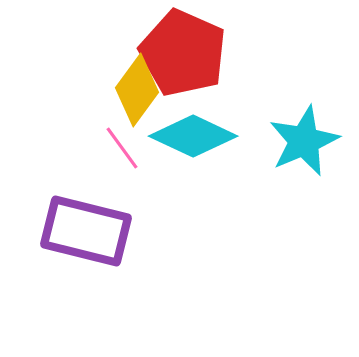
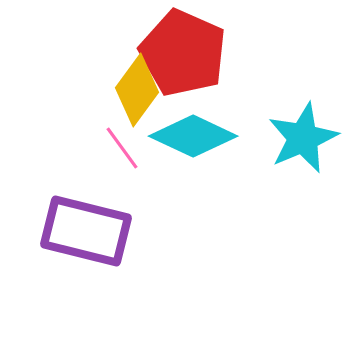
cyan star: moved 1 px left, 3 px up
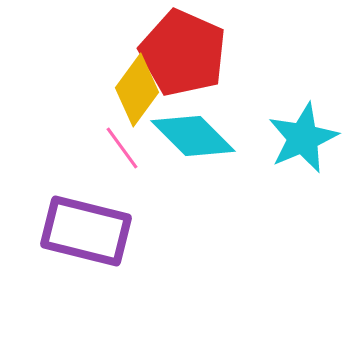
cyan diamond: rotated 20 degrees clockwise
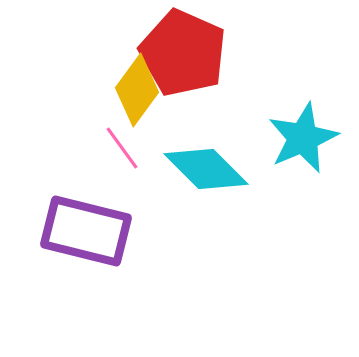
cyan diamond: moved 13 px right, 33 px down
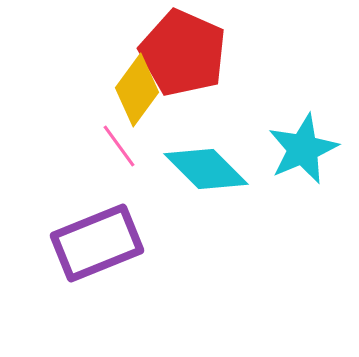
cyan star: moved 11 px down
pink line: moved 3 px left, 2 px up
purple rectangle: moved 11 px right, 12 px down; rotated 36 degrees counterclockwise
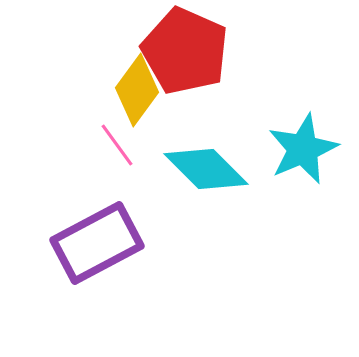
red pentagon: moved 2 px right, 2 px up
pink line: moved 2 px left, 1 px up
purple rectangle: rotated 6 degrees counterclockwise
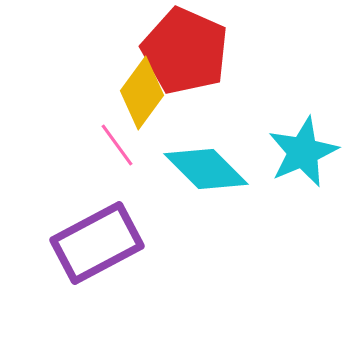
yellow diamond: moved 5 px right, 3 px down
cyan star: moved 3 px down
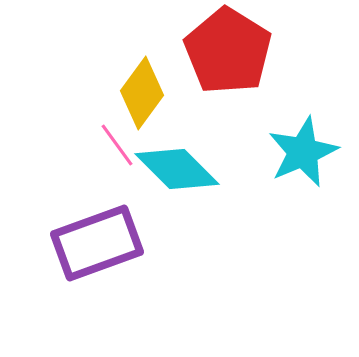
red pentagon: moved 43 px right; rotated 8 degrees clockwise
cyan diamond: moved 29 px left
purple rectangle: rotated 8 degrees clockwise
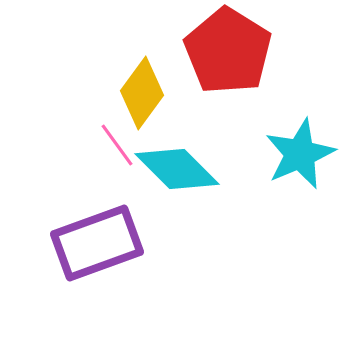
cyan star: moved 3 px left, 2 px down
